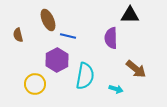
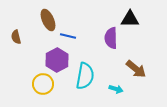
black triangle: moved 4 px down
brown semicircle: moved 2 px left, 2 px down
yellow circle: moved 8 px right
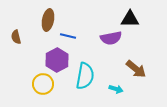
brown ellipse: rotated 35 degrees clockwise
purple semicircle: rotated 100 degrees counterclockwise
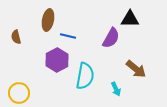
purple semicircle: rotated 50 degrees counterclockwise
yellow circle: moved 24 px left, 9 px down
cyan arrow: rotated 48 degrees clockwise
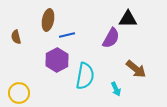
black triangle: moved 2 px left
blue line: moved 1 px left, 1 px up; rotated 28 degrees counterclockwise
